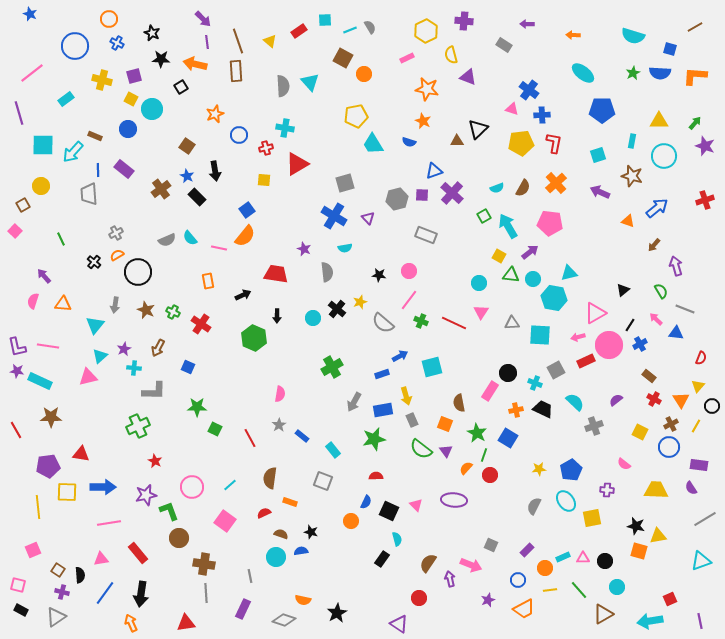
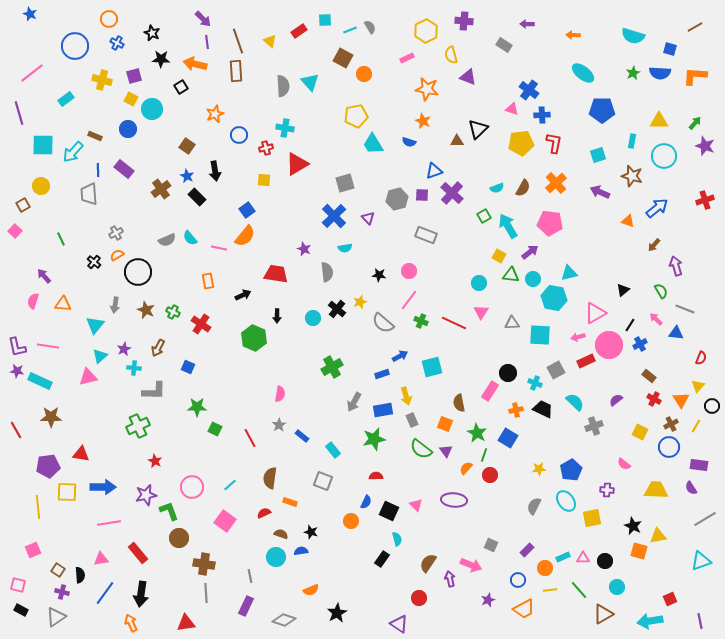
blue cross at (334, 216): rotated 15 degrees clockwise
black star at (636, 526): moved 3 px left; rotated 12 degrees clockwise
orange semicircle at (303, 600): moved 8 px right, 10 px up; rotated 35 degrees counterclockwise
purple rectangle at (243, 609): moved 3 px right, 3 px up
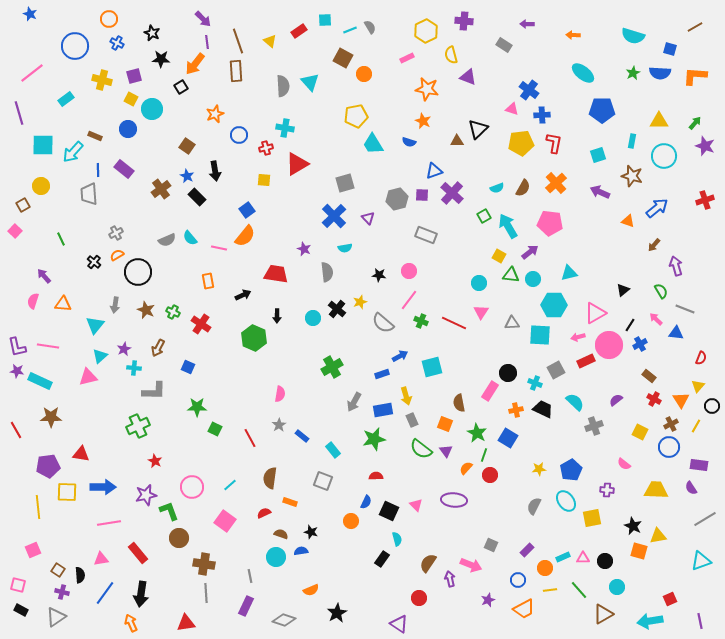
orange arrow at (195, 64): rotated 65 degrees counterclockwise
cyan hexagon at (554, 298): moved 7 px down; rotated 10 degrees counterclockwise
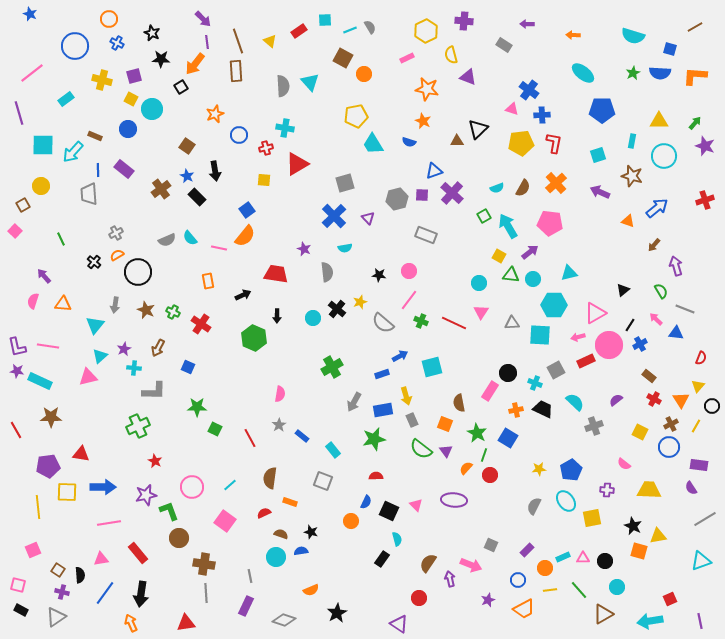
yellow trapezoid at (656, 490): moved 7 px left
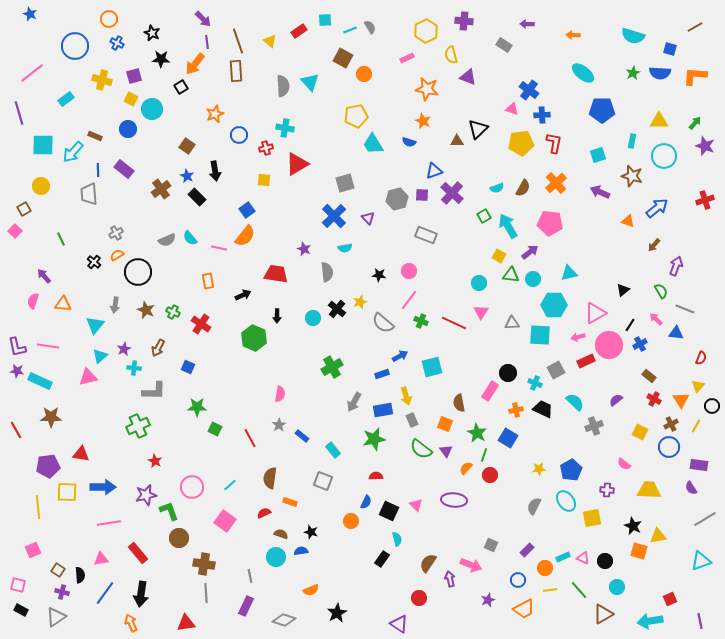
brown square at (23, 205): moved 1 px right, 4 px down
purple arrow at (676, 266): rotated 36 degrees clockwise
pink triangle at (583, 558): rotated 24 degrees clockwise
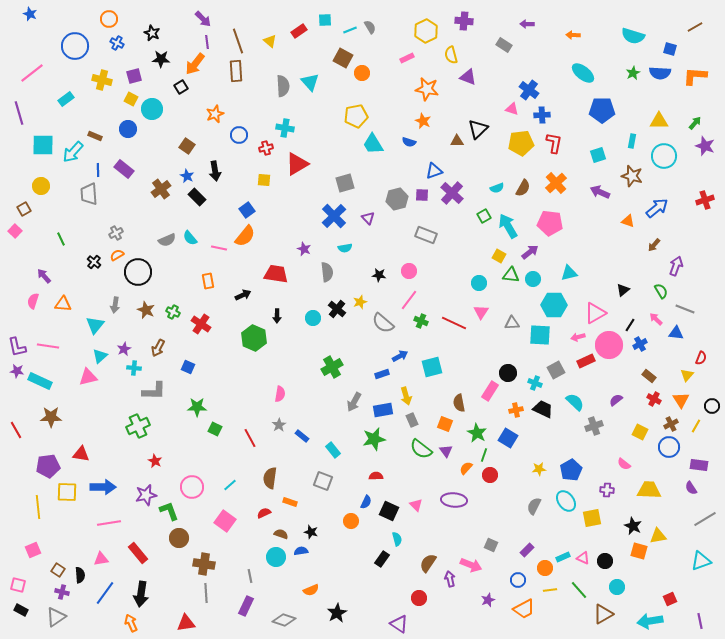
orange circle at (364, 74): moved 2 px left, 1 px up
yellow triangle at (698, 386): moved 11 px left, 11 px up
